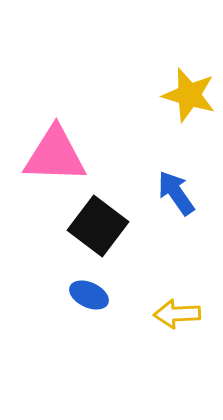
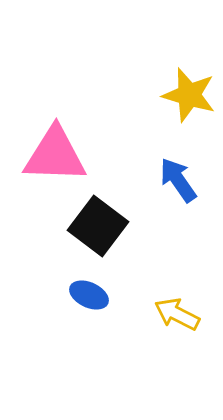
blue arrow: moved 2 px right, 13 px up
yellow arrow: rotated 30 degrees clockwise
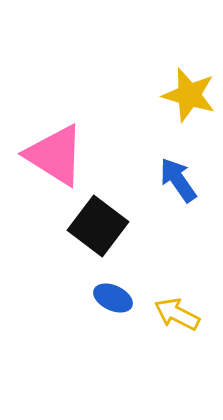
pink triangle: rotated 30 degrees clockwise
blue ellipse: moved 24 px right, 3 px down
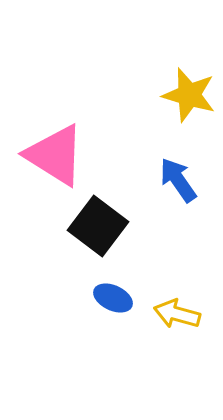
yellow arrow: rotated 12 degrees counterclockwise
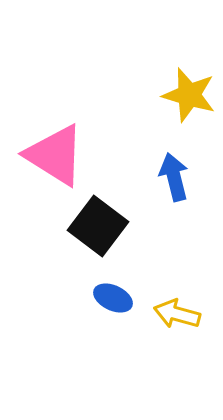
blue arrow: moved 4 px left, 3 px up; rotated 21 degrees clockwise
